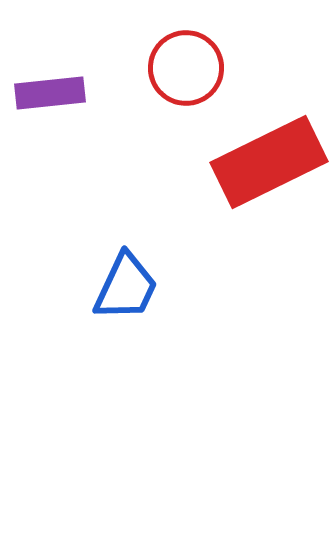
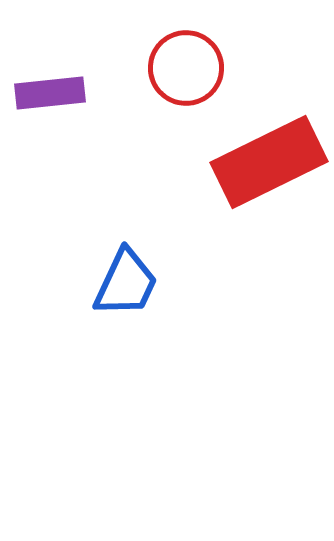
blue trapezoid: moved 4 px up
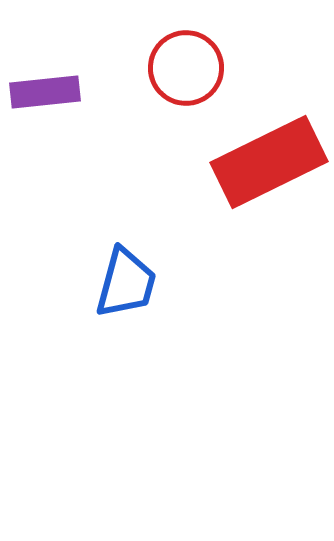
purple rectangle: moved 5 px left, 1 px up
blue trapezoid: rotated 10 degrees counterclockwise
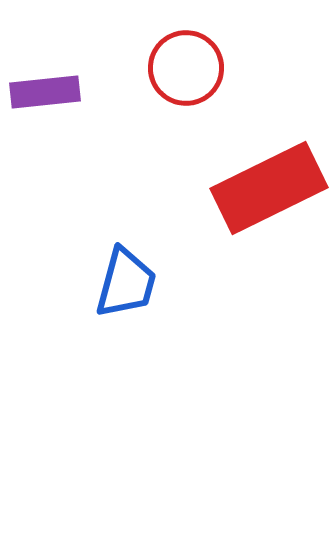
red rectangle: moved 26 px down
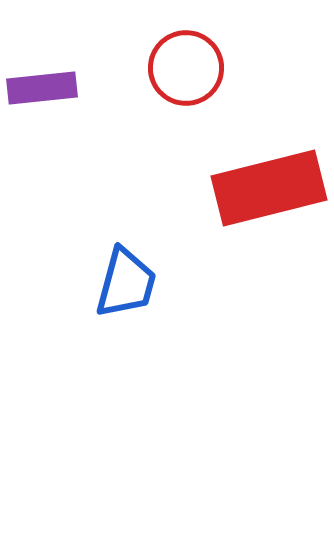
purple rectangle: moved 3 px left, 4 px up
red rectangle: rotated 12 degrees clockwise
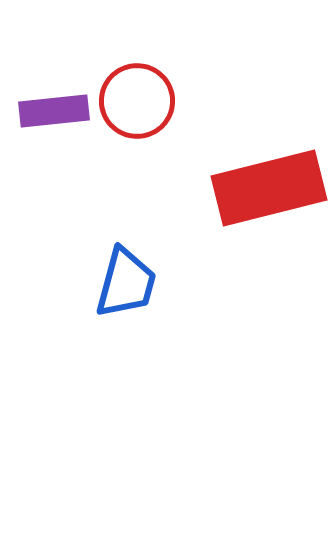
red circle: moved 49 px left, 33 px down
purple rectangle: moved 12 px right, 23 px down
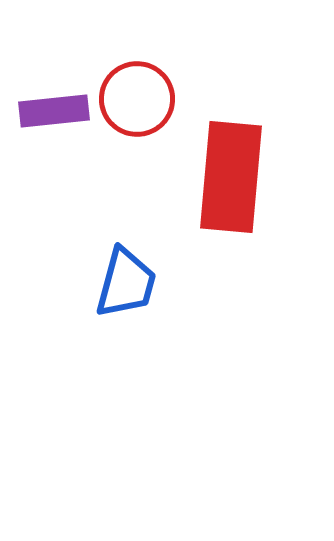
red circle: moved 2 px up
red rectangle: moved 38 px left, 11 px up; rotated 71 degrees counterclockwise
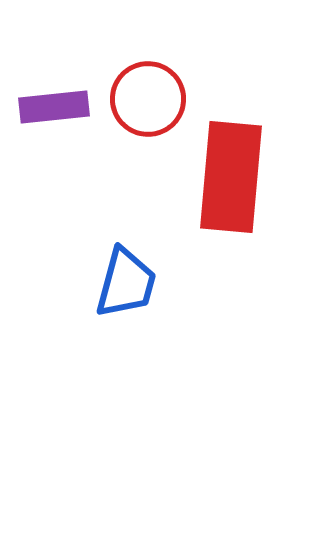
red circle: moved 11 px right
purple rectangle: moved 4 px up
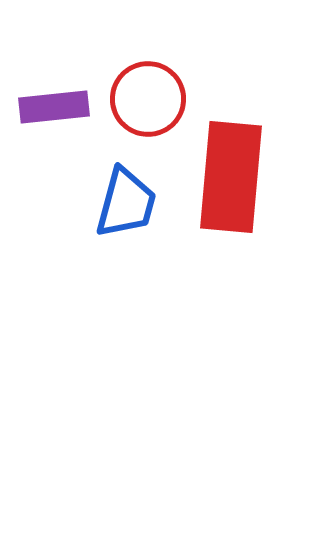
blue trapezoid: moved 80 px up
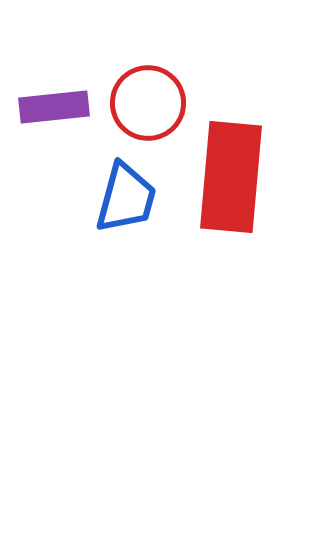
red circle: moved 4 px down
blue trapezoid: moved 5 px up
